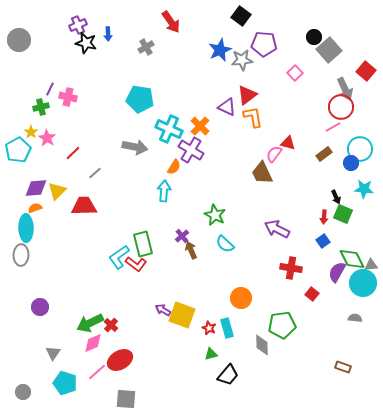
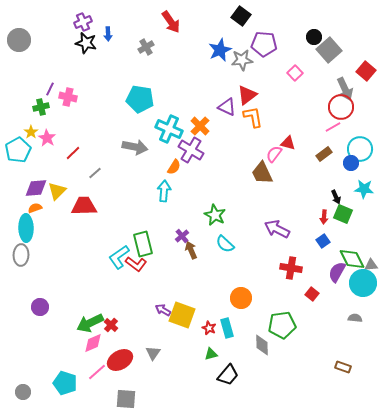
purple cross at (78, 25): moved 5 px right, 3 px up
gray triangle at (53, 353): moved 100 px right
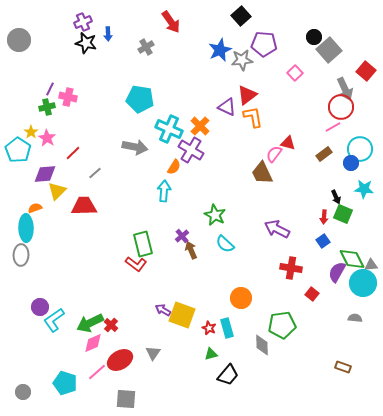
black square at (241, 16): rotated 12 degrees clockwise
green cross at (41, 107): moved 6 px right
cyan pentagon at (18, 150): rotated 10 degrees counterclockwise
purple diamond at (36, 188): moved 9 px right, 14 px up
cyan L-shape at (119, 257): moved 65 px left, 63 px down
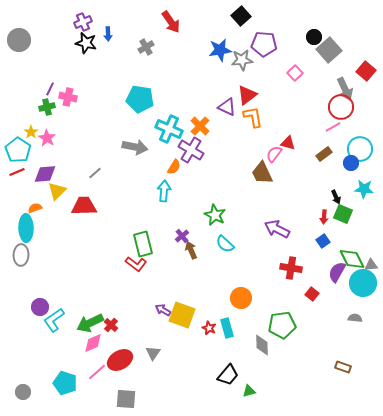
blue star at (220, 50): rotated 15 degrees clockwise
red line at (73, 153): moved 56 px left, 19 px down; rotated 21 degrees clockwise
green triangle at (211, 354): moved 38 px right, 37 px down
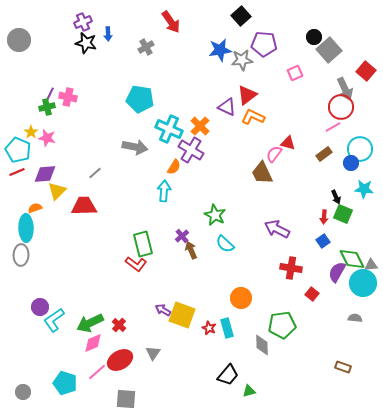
pink square at (295, 73): rotated 21 degrees clockwise
purple line at (50, 89): moved 5 px down
orange L-shape at (253, 117): rotated 55 degrees counterclockwise
pink star at (47, 138): rotated 18 degrees counterclockwise
cyan pentagon at (18, 150): rotated 10 degrees counterclockwise
red cross at (111, 325): moved 8 px right
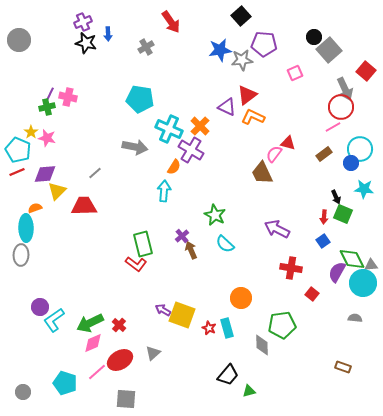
gray triangle at (153, 353): rotated 14 degrees clockwise
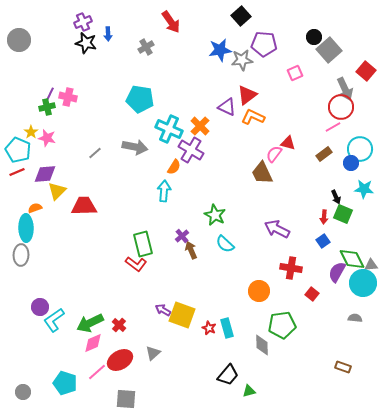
gray line at (95, 173): moved 20 px up
orange circle at (241, 298): moved 18 px right, 7 px up
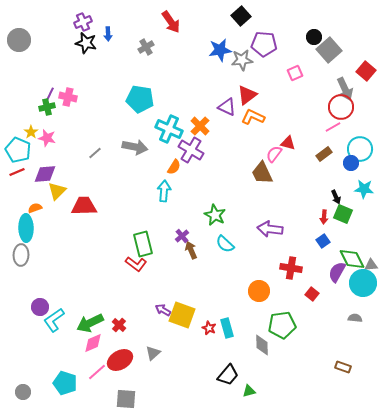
purple arrow at (277, 229): moved 7 px left; rotated 20 degrees counterclockwise
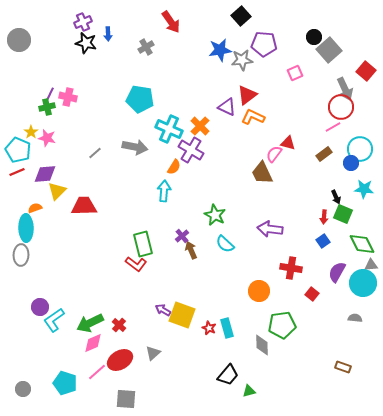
green diamond at (352, 259): moved 10 px right, 15 px up
gray circle at (23, 392): moved 3 px up
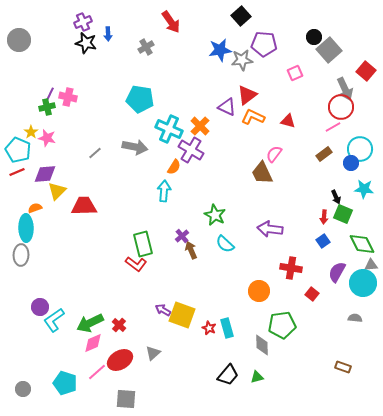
red triangle at (288, 143): moved 22 px up
green triangle at (249, 391): moved 8 px right, 14 px up
